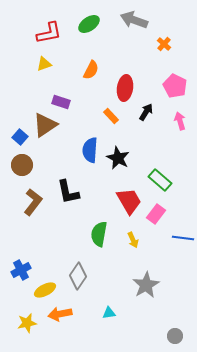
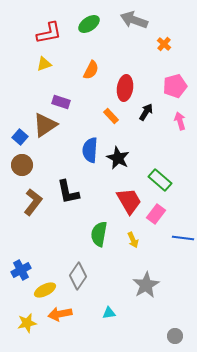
pink pentagon: rotated 30 degrees clockwise
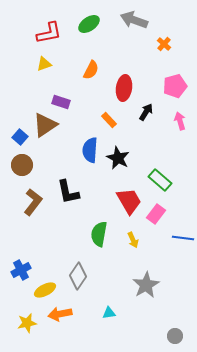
red ellipse: moved 1 px left
orange rectangle: moved 2 px left, 4 px down
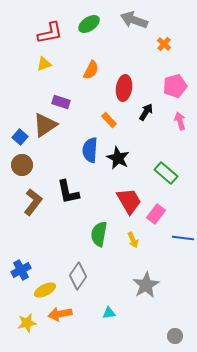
red L-shape: moved 1 px right
green rectangle: moved 6 px right, 7 px up
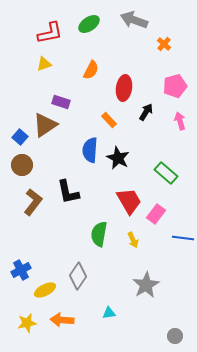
orange arrow: moved 2 px right, 6 px down; rotated 15 degrees clockwise
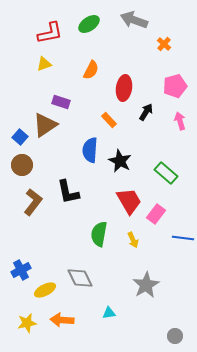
black star: moved 2 px right, 3 px down
gray diamond: moved 2 px right, 2 px down; rotated 60 degrees counterclockwise
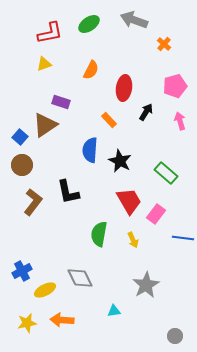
blue cross: moved 1 px right, 1 px down
cyan triangle: moved 5 px right, 2 px up
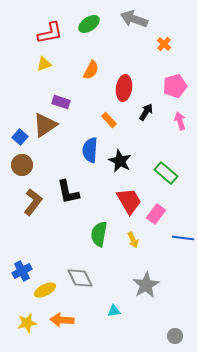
gray arrow: moved 1 px up
